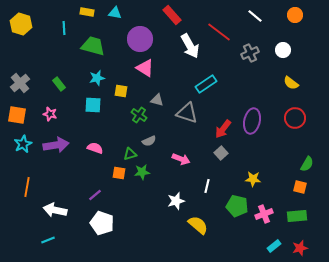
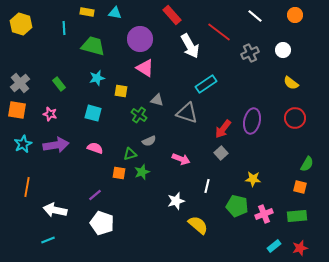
cyan square at (93, 105): moved 8 px down; rotated 12 degrees clockwise
orange square at (17, 115): moved 5 px up
green star at (142, 172): rotated 14 degrees counterclockwise
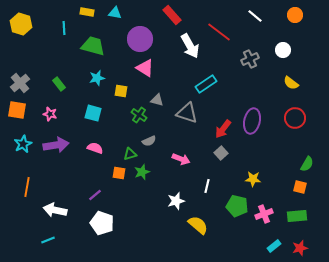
gray cross at (250, 53): moved 6 px down
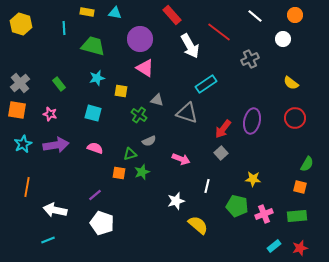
white circle at (283, 50): moved 11 px up
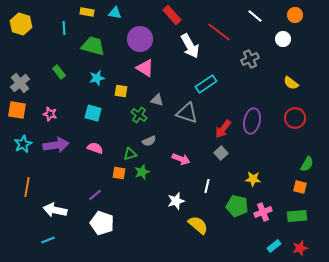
green rectangle at (59, 84): moved 12 px up
pink cross at (264, 214): moved 1 px left, 2 px up
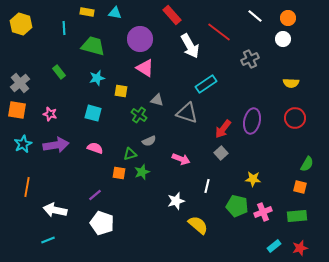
orange circle at (295, 15): moved 7 px left, 3 px down
yellow semicircle at (291, 83): rotated 35 degrees counterclockwise
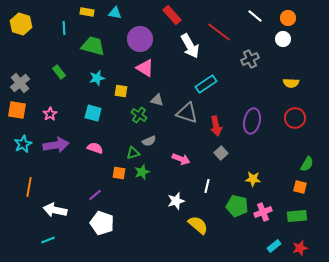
pink star at (50, 114): rotated 24 degrees clockwise
red arrow at (223, 129): moved 7 px left, 3 px up; rotated 48 degrees counterclockwise
green triangle at (130, 154): moved 3 px right, 1 px up
orange line at (27, 187): moved 2 px right
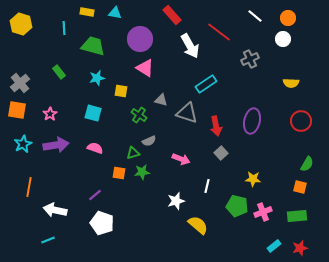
gray triangle at (157, 100): moved 4 px right
red circle at (295, 118): moved 6 px right, 3 px down
green star at (142, 172): rotated 14 degrees clockwise
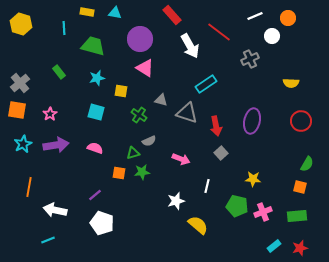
white line at (255, 16): rotated 63 degrees counterclockwise
white circle at (283, 39): moved 11 px left, 3 px up
cyan square at (93, 113): moved 3 px right, 1 px up
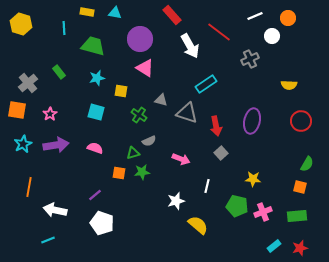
gray cross at (20, 83): moved 8 px right
yellow semicircle at (291, 83): moved 2 px left, 2 px down
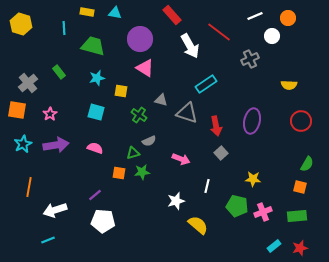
white arrow at (55, 210): rotated 30 degrees counterclockwise
white pentagon at (102, 223): moved 1 px right, 2 px up; rotated 15 degrees counterclockwise
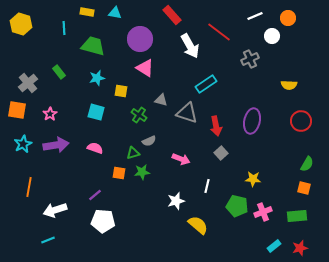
orange square at (300, 187): moved 4 px right, 1 px down
